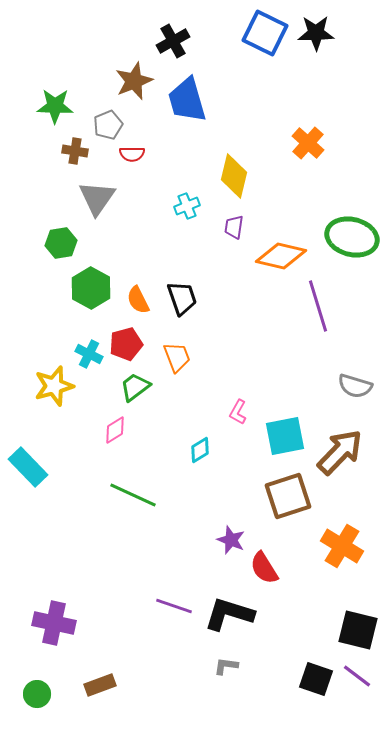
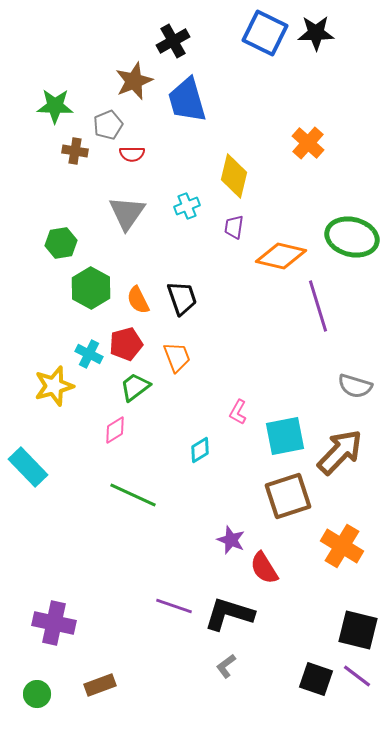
gray triangle at (97, 198): moved 30 px right, 15 px down
gray L-shape at (226, 666): rotated 45 degrees counterclockwise
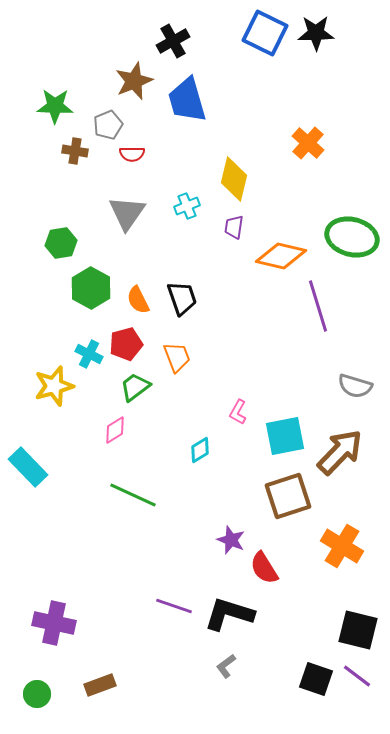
yellow diamond at (234, 176): moved 3 px down
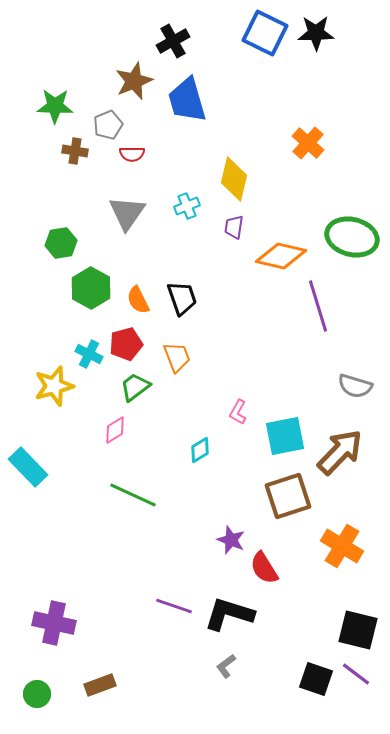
purple line at (357, 676): moved 1 px left, 2 px up
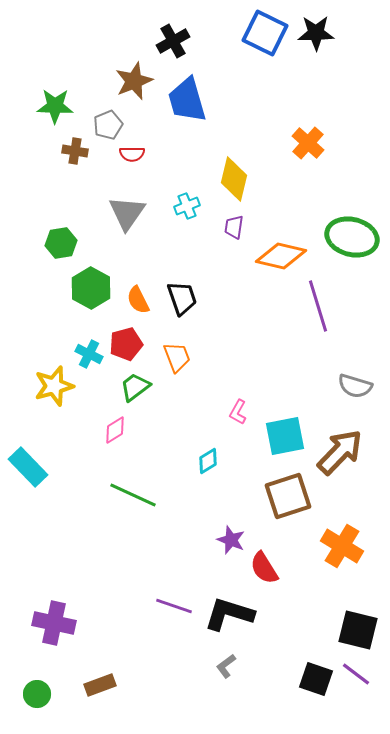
cyan diamond at (200, 450): moved 8 px right, 11 px down
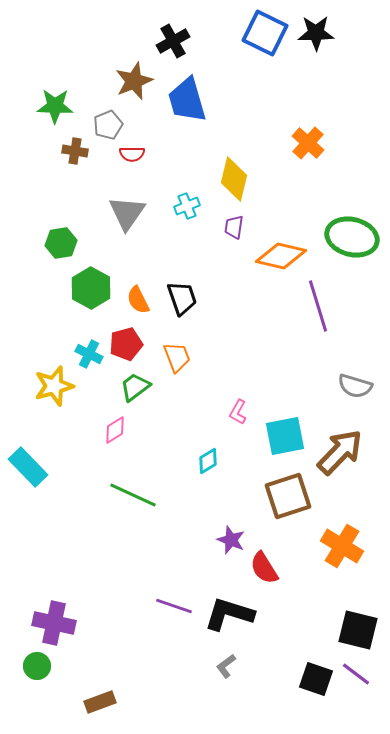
brown rectangle at (100, 685): moved 17 px down
green circle at (37, 694): moved 28 px up
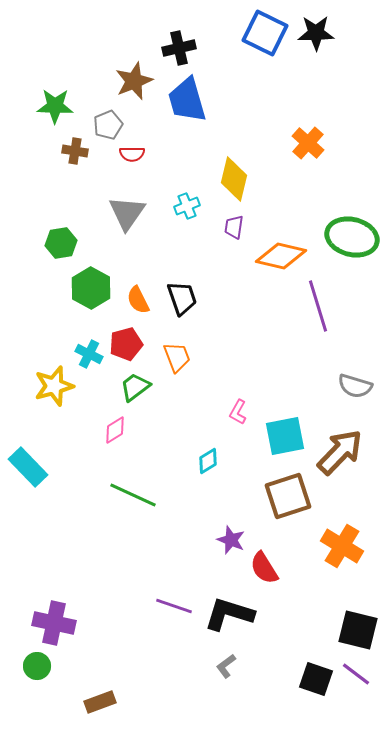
black cross at (173, 41): moved 6 px right, 7 px down; rotated 16 degrees clockwise
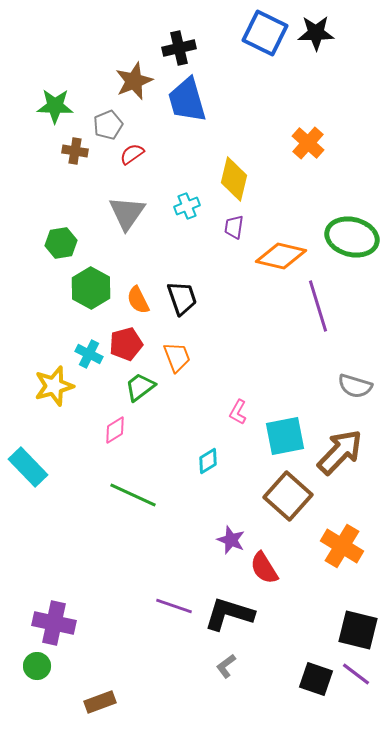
red semicircle at (132, 154): rotated 145 degrees clockwise
green trapezoid at (135, 387): moved 5 px right
brown square at (288, 496): rotated 30 degrees counterclockwise
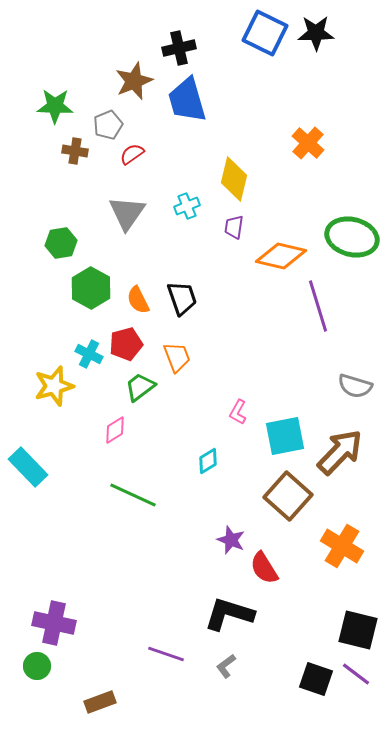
purple line at (174, 606): moved 8 px left, 48 px down
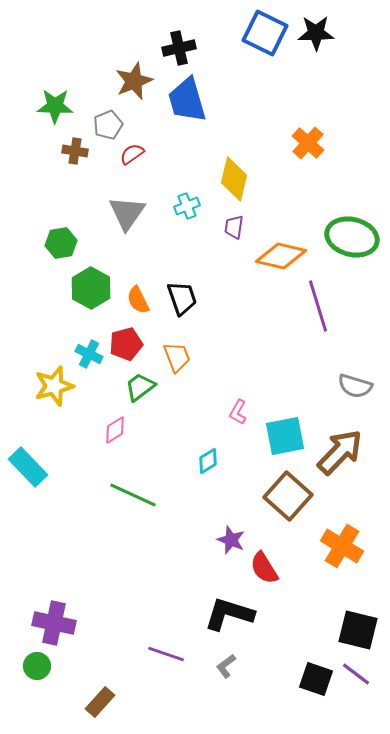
brown rectangle at (100, 702): rotated 28 degrees counterclockwise
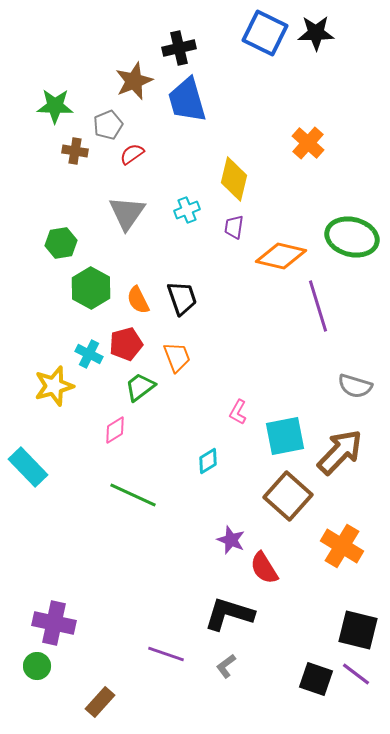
cyan cross at (187, 206): moved 4 px down
